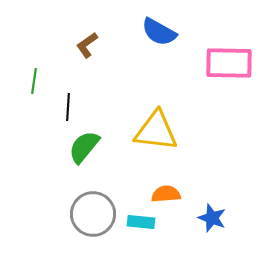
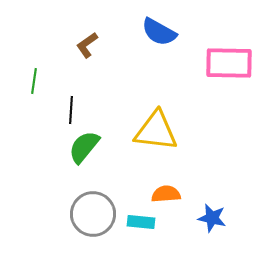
black line: moved 3 px right, 3 px down
blue star: rotated 8 degrees counterclockwise
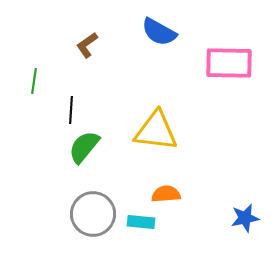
blue star: moved 33 px right; rotated 24 degrees counterclockwise
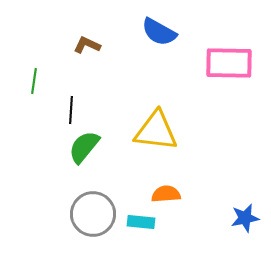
brown L-shape: rotated 60 degrees clockwise
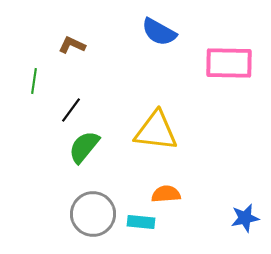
brown L-shape: moved 15 px left
black line: rotated 32 degrees clockwise
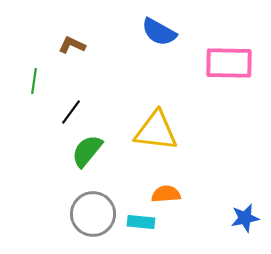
black line: moved 2 px down
green semicircle: moved 3 px right, 4 px down
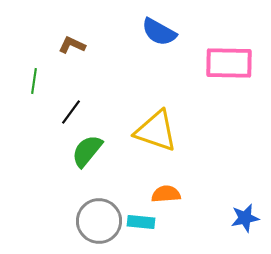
yellow triangle: rotated 12 degrees clockwise
gray circle: moved 6 px right, 7 px down
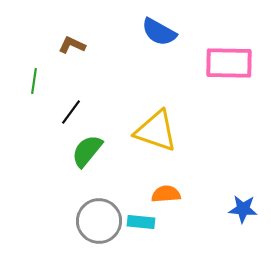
blue star: moved 2 px left, 9 px up; rotated 16 degrees clockwise
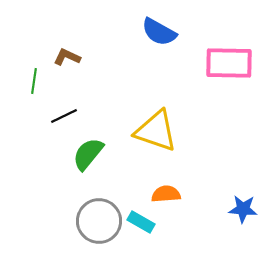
brown L-shape: moved 5 px left, 12 px down
black line: moved 7 px left, 4 px down; rotated 28 degrees clockwise
green semicircle: moved 1 px right, 3 px down
cyan rectangle: rotated 24 degrees clockwise
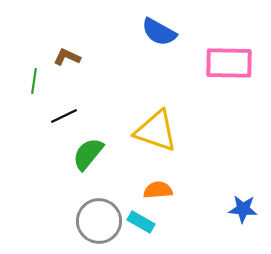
orange semicircle: moved 8 px left, 4 px up
